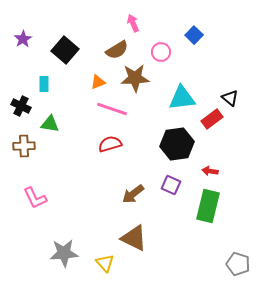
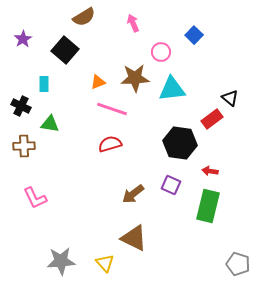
brown semicircle: moved 33 px left, 33 px up
cyan triangle: moved 10 px left, 9 px up
black hexagon: moved 3 px right, 1 px up; rotated 16 degrees clockwise
gray star: moved 3 px left, 8 px down
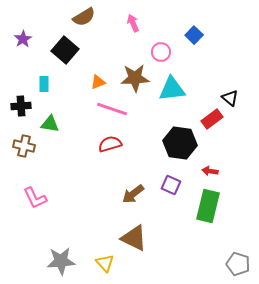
black cross: rotated 30 degrees counterclockwise
brown cross: rotated 15 degrees clockwise
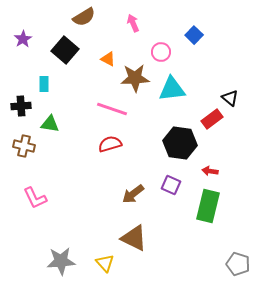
orange triangle: moved 10 px right, 23 px up; rotated 49 degrees clockwise
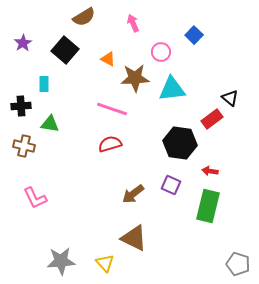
purple star: moved 4 px down
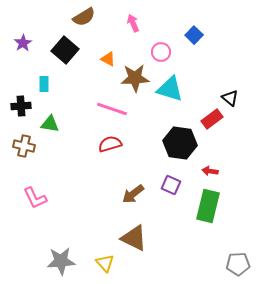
cyan triangle: moved 2 px left; rotated 24 degrees clockwise
gray pentagon: rotated 20 degrees counterclockwise
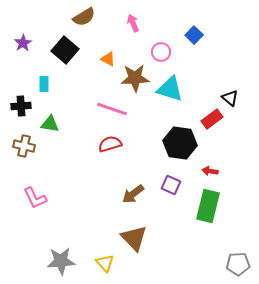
brown triangle: rotated 20 degrees clockwise
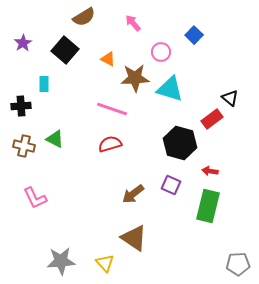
pink arrow: rotated 18 degrees counterclockwise
green triangle: moved 5 px right, 15 px down; rotated 18 degrees clockwise
black hexagon: rotated 8 degrees clockwise
brown triangle: rotated 12 degrees counterclockwise
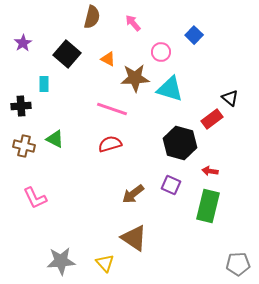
brown semicircle: moved 8 px right; rotated 45 degrees counterclockwise
black square: moved 2 px right, 4 px down
